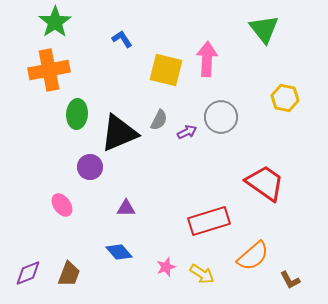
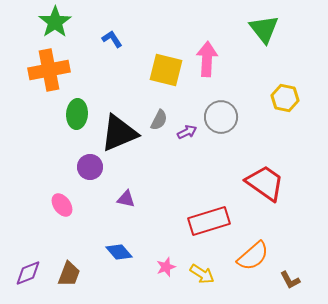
blue L-shape: moved 10 px left
purple triangle: moved 9 px up; rotated 12 degrees clockwise
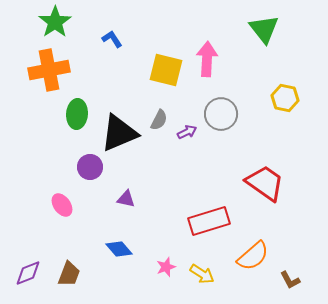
gray circle: moved 3 px up
blue diamond: moved 3 px up
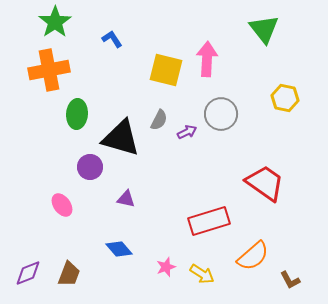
black triangle: moved 2 px right, 5 px down; rotated 39 degrees clockwise
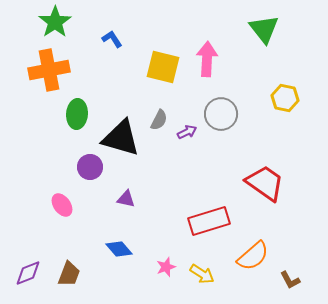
yellow square: moved 3 px left, 3 px up
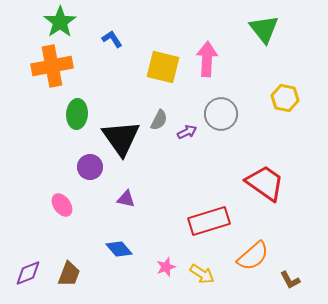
green star: moved 5 px right
orange cross: moved 3 px right, 4 px up
black triangle: rotated 39 degrees clockwise
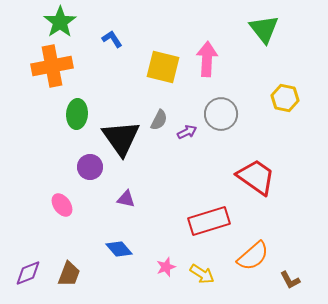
red trapezoid: moved 9 px left, 6 px up
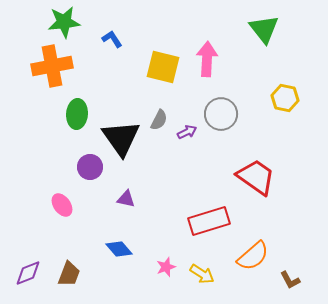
green star: moved 4 px right; rotated 28 degrees clockwise
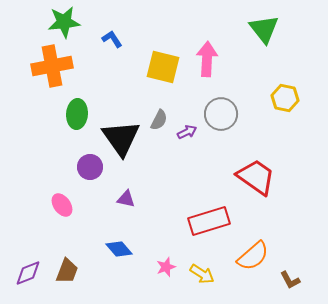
brown trapezoid: moved 2 px left, 3 px up
